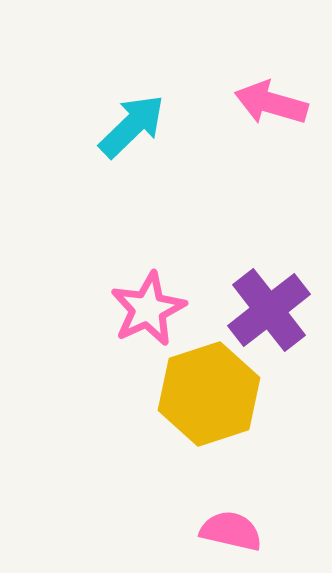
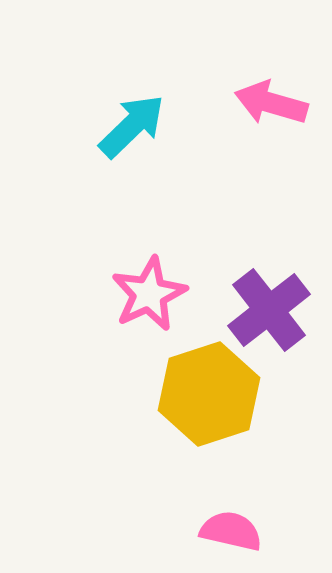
pink star: moved 1 px right, 15 px up
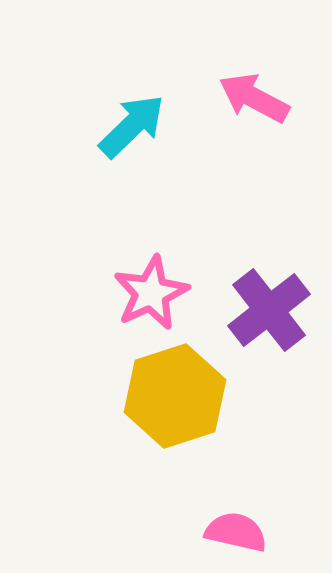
pink arrow: moved 17 px left, 5 px up; rotated 12 degrees clockwise
pink star: moved 2 px right, 1 px up
yellow hexagon: moved 34 px left, 2 px down
pink semicircle: moved 5 px right, 1 px down
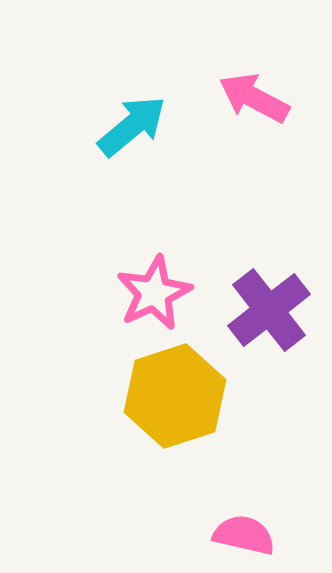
cyan arrow: rotated 4 degrees clockwise
pink star: moved 3 px right
pink semicircle: moved 8 px right, 3 px down
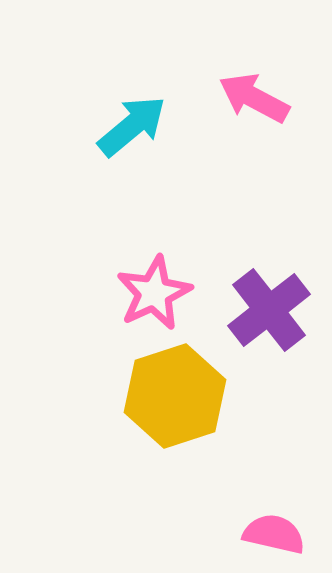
pink semicircle: moved 30 px right, 1 px up
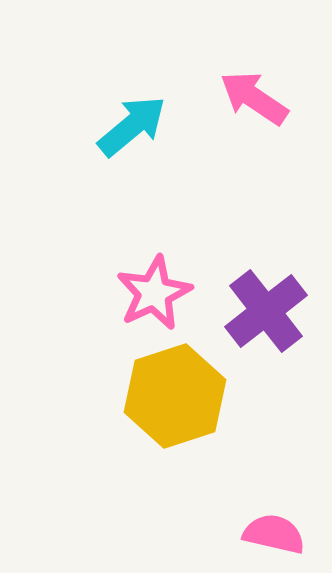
pink arrow: rotated 6 degrees clockwise
purple cross: moved 3 px left, 1 px down
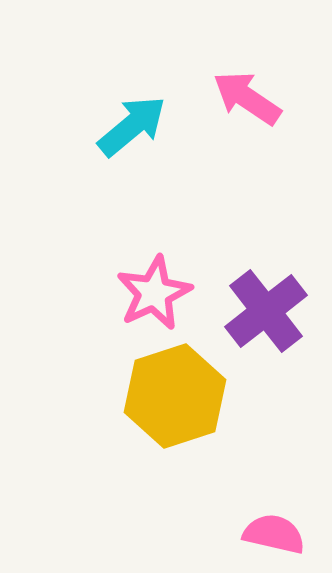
pink arrow: moved 7 px left
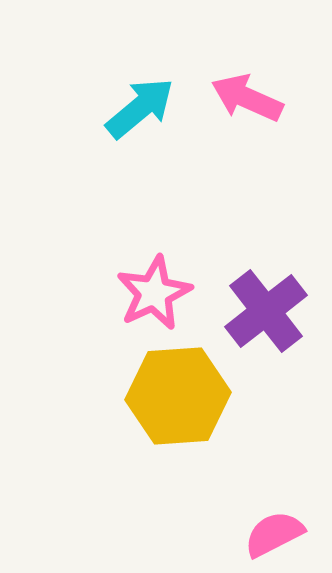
pink arrow: rotated 10 degrees counterclockwise
cyan arrow: moved 8 px right, 18 px up
yellow hexagon: moved 3 px right; rotated 14 degrees clockwise
pink semicircle: rotated 40 degrees counterclockwise
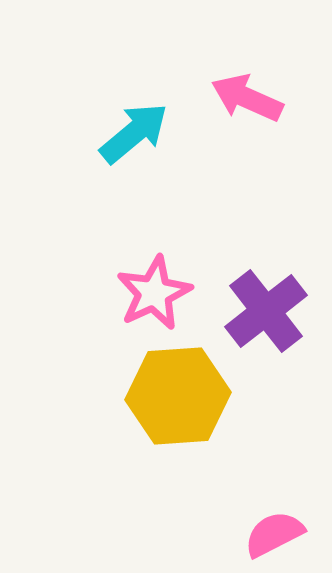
cyan arrow: moved 6 px left, 25 px down
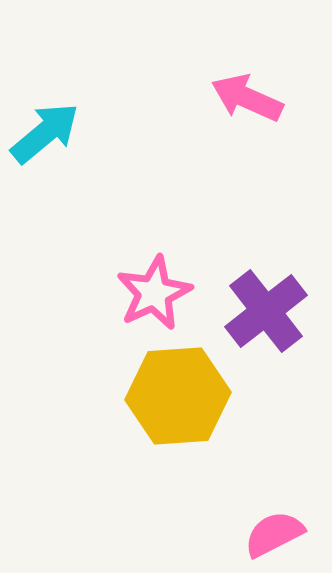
cyan arrow: moved 89 px left
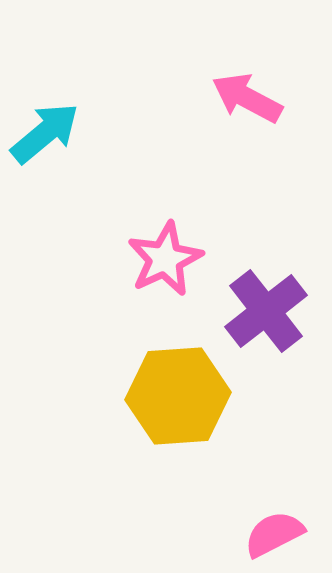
pink arrow: rotated 4 degrees clockwise
pink star: moved 11 px right, 34 px up
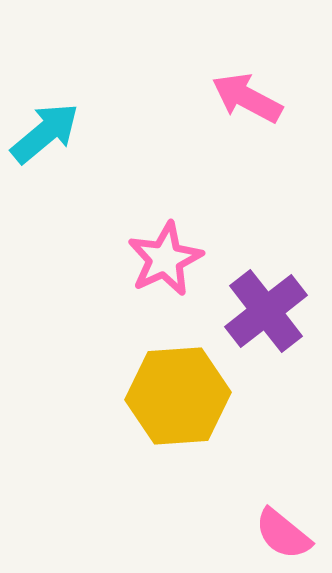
pink semicircle: moved 9 px right; rotated 114 degrees counterclockwise
